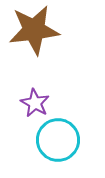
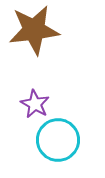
purple star: moved 1 px down
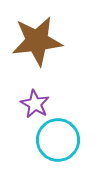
brown star: moved 3 px right, 11 px down
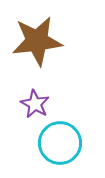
cyan circle: moved 2 px right, 3 px down
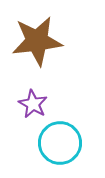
purple star: moved 2 px left
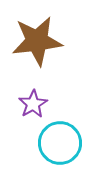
purple star: rotated 12 degrees clockwise
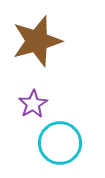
brown star: rotated 9 degrees counterclockwise
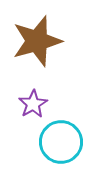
cyan circle: moved 1 px right, 1 px up
